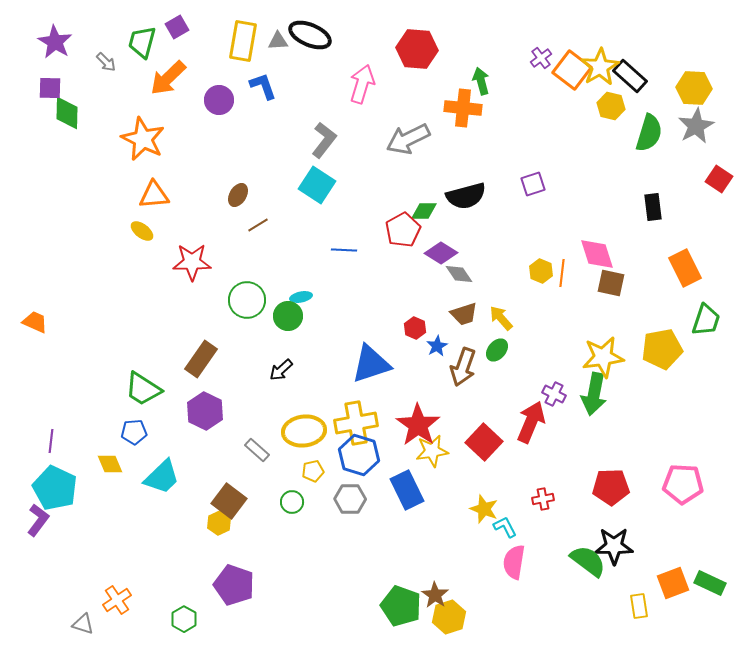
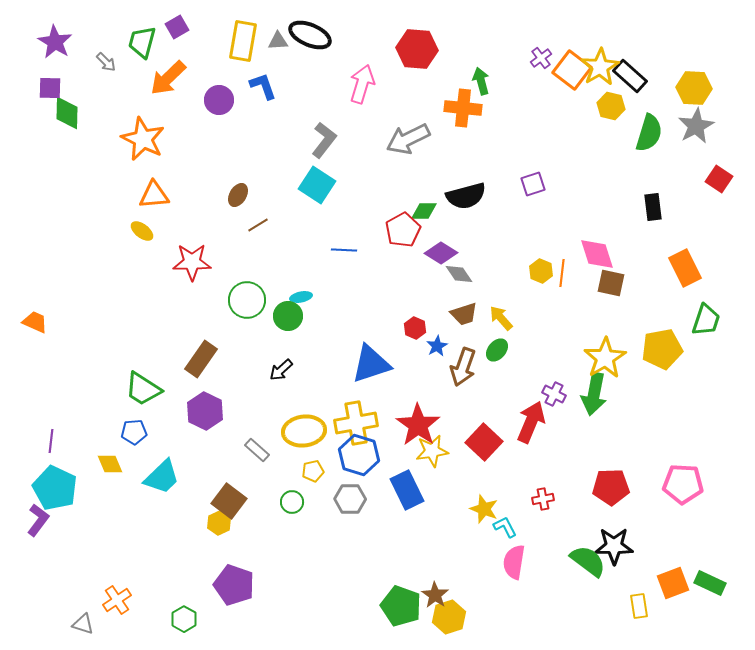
yellow star at (603, 357): moved 2 px right, 1 px down; rotated 24 degrees counterclockwise
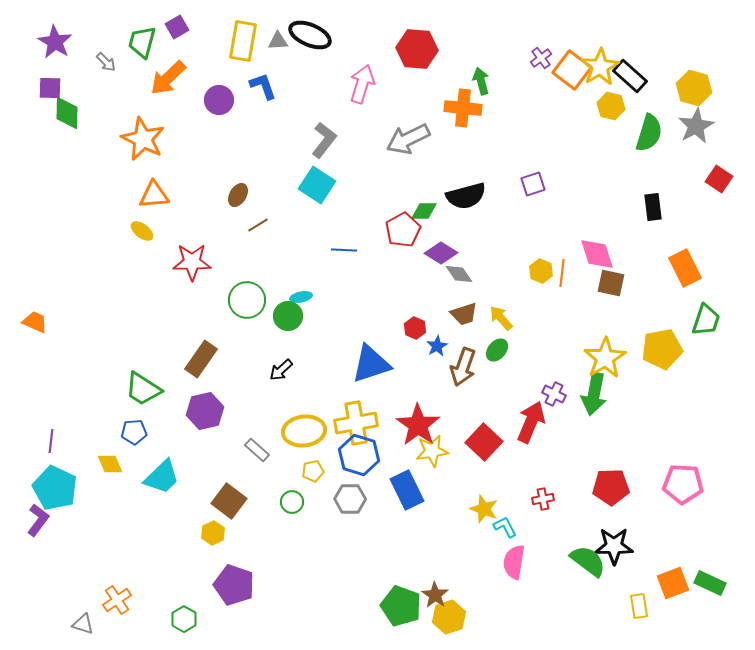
yellow hexagon at (694, 88): rotated 12 degrees clockwise
purple hexagon at (205, 411): rotated 21 degrees clockwise
yellow hexagon at (219, 523): moved 6 px left, 10 px down
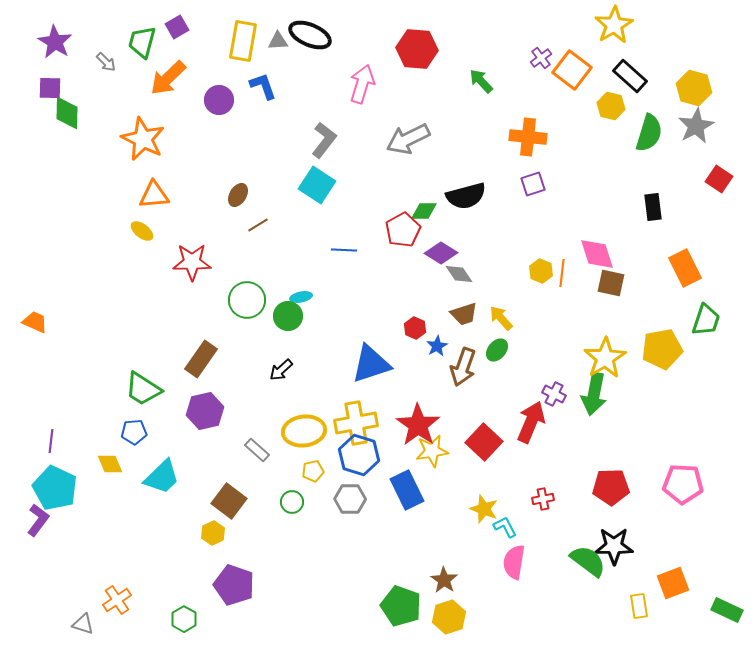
yellow star at (600, 67): moved 14 px right, 42 px up
green arrow at (481, 81): rotated 28 degrees counterclockwise
orange cross at (463, 108): moved 65 px right, 29 px down
green rectangle at (710, 583): moved 17 px right, 27 px down
brown star at (435, 595): moved 9 px right, 15 px up
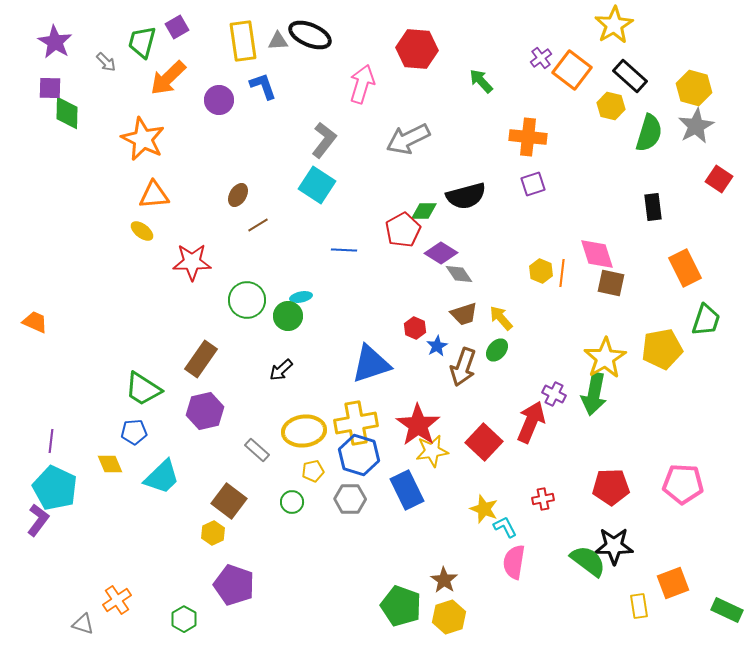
yellow rectangle at (243, 41): rotated 18 degrees counterclockwise
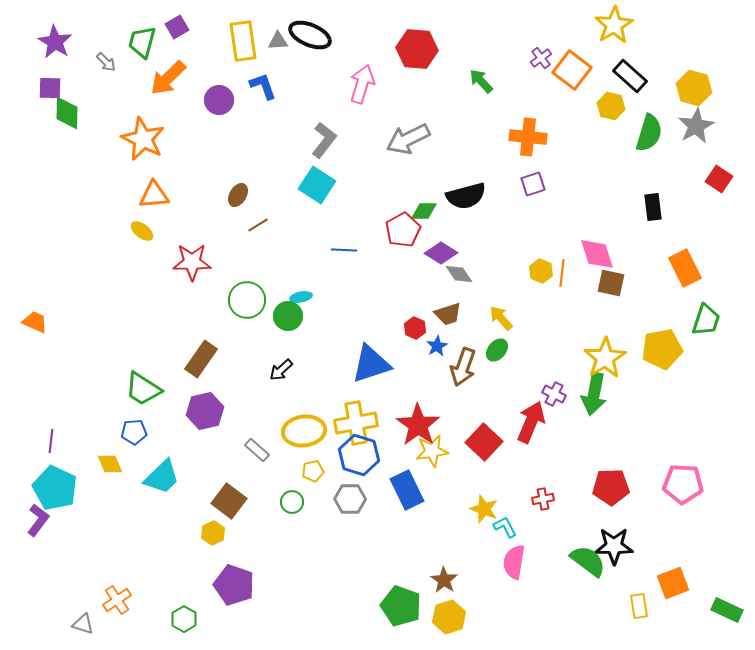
brown trapezoid at (464, 314): moved 16 px left
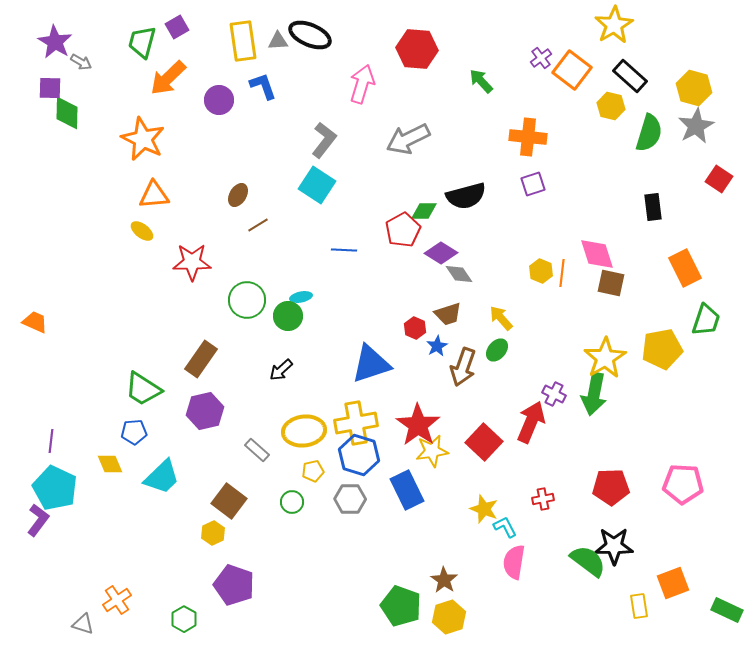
gray arrow at (106, 62): moved 25 px left; rotated 15 degrees counterclockwise
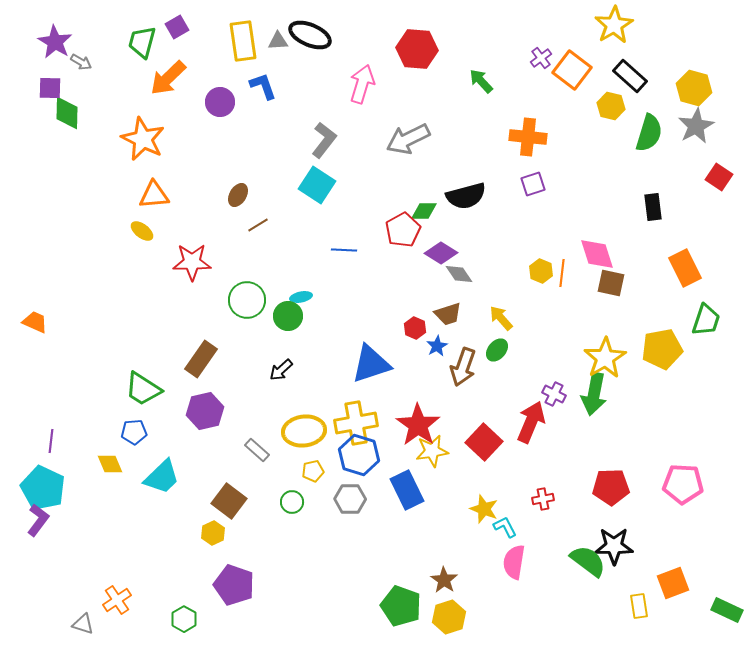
purple circle at (219, 100): moved 1 px right, 2 px down
red square at (719, 179): moved 2 px up
cyan pentagon at (55, 488): moved 12 px left
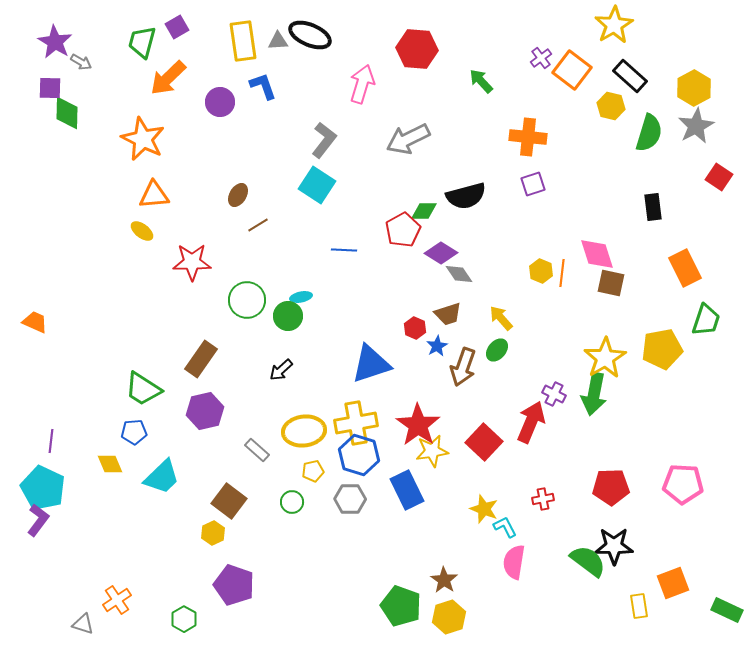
yellow hexagon at (694, 88): rotated 16 degrees clockwise
